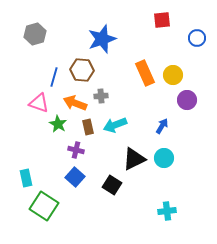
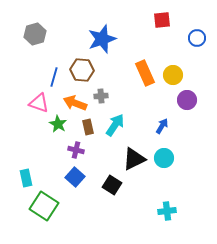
cyan arrow: rotated 145 degrees clockwise
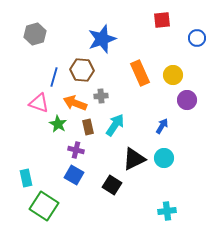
orange rectangle: moved 5 px left
blue square: moved 1 px left, 2 px up; rotated 12 degrees counterclockwise
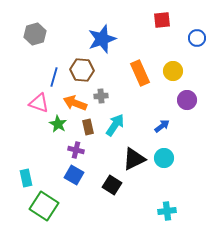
yellow circle: moved 4 px up
blue arrow: rotated 21 degrees clockwise
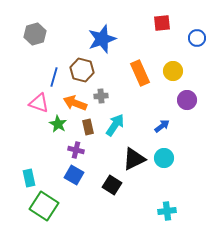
red square: moved 3 px down
brown hexagon: rotated 10 degrees clockwise
cyan rectangle: moved 3 px right
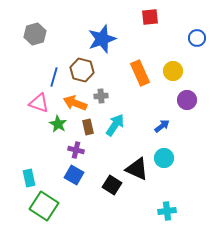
red square: moved 12 px left, 6 px up
black triangle: moved 3 px right, 10 px down; rotated 50 degrees clockwise
